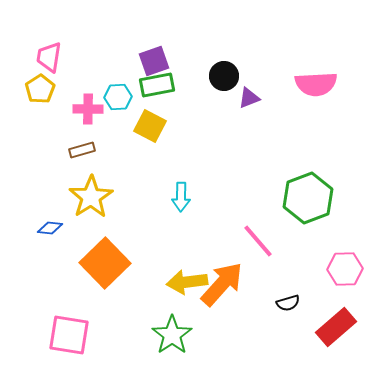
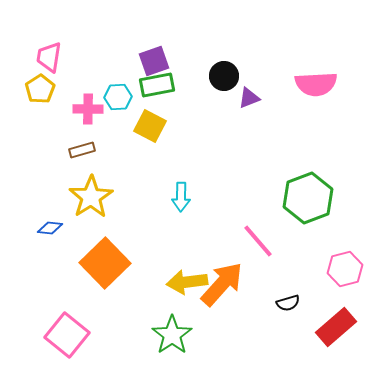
pink hexagon: rotated 12 degrees counterclockwise
pink square: moved 2 px left; rotated 30 degrees clockwise
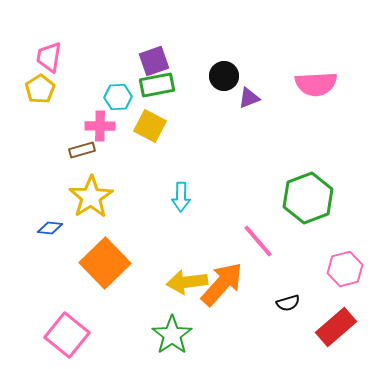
pink cross: moved 12 px right, 17 px down
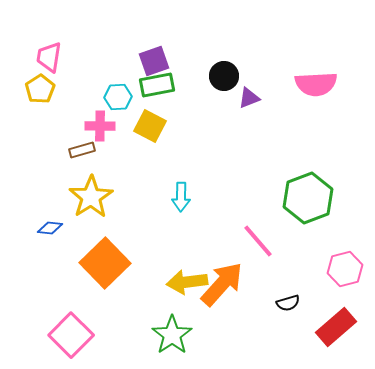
pink square: moved 4 px right; rotated 6 degrees clockwise
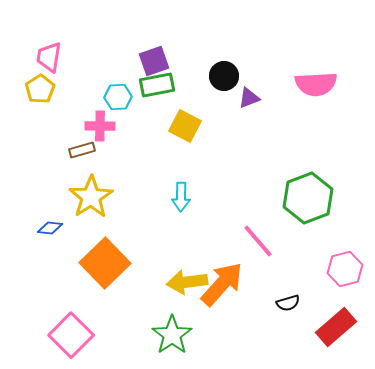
yellow square: moved 35 px right
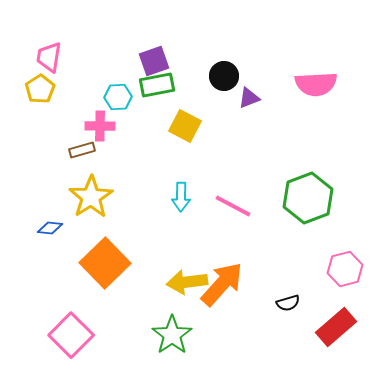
pink line: moved 25 px left, 35 px up; rotated 21 degrees counterclockwise
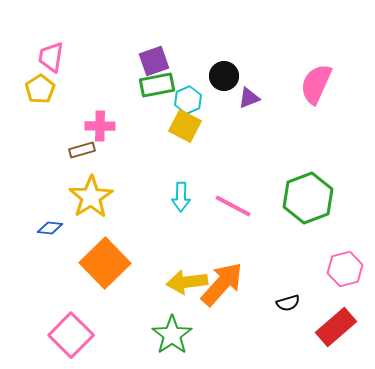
pink trapezoid: moved 2 px right
pink semicircle: rotated 117 degrees clockwise
cyan hexagon: moved 70 px right, 3 px down; rotated 20 degrees counterclockwise
